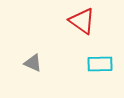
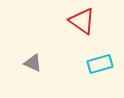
cyan rectangle: rotated 15 degrees counterclockwise
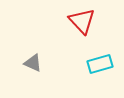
red triangle: rotated 12 degrees clockwise
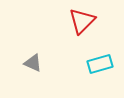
red triangle: rotated 28 degrees clockwise
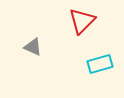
gray triangle: moved 16 px up
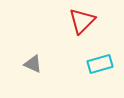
gray triangle: moved 17 px down
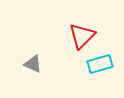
red triangle: moved 15 px down
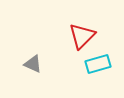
cyan rectangle: moved 2 px left
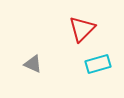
red triangle: moved 7 px up
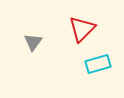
gray triangle: moved 22 px up; rotated 42 degrees clockwise
